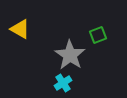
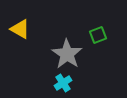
gray star: moved 3 px left, 1 px up
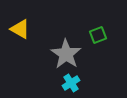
gray star: moved 1 px left
cyan cross: moved 8 px right
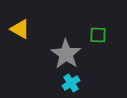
green square: rotated 24 degrees clockwise
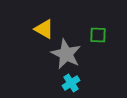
yellow triangle: moved 24 px right
gray star: rotated 8 degrees counterclockwise
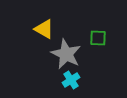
green square: moved 3 px down
cyan cross: moved 3 px up
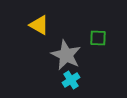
yellow triangle: moved 5 px left, 4 px up
gray star: moved 1 px down
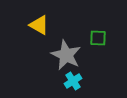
cyan cross: moved 2 px right, 1 px down
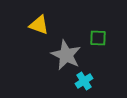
yellow triangle: rotated 10 degrees counterclockwise
cyan cross: moved 11 px right
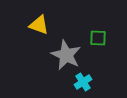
cyan cross: moved 1 px left, 1 px down
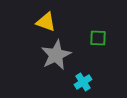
yellow triangle: moved 7 px right, 3 px up
gray star: moved 10 px left; rotated 20 degrees clockwise
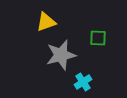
yellow triangle: rotated 40 degrees counterclockwise
gray star: moved 5 px right; rotated 12 degrees clockwise
